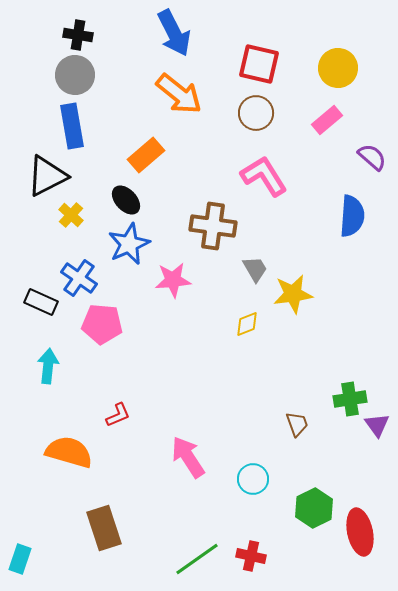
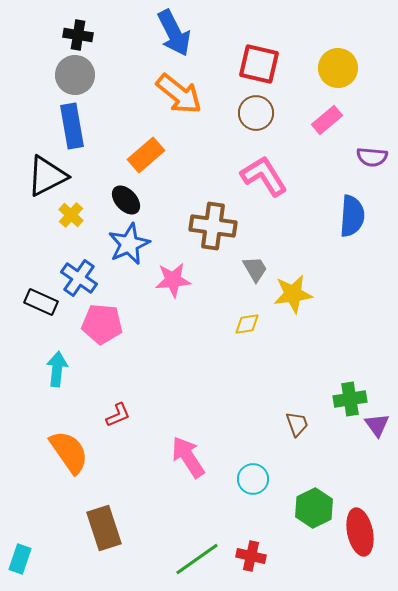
purple semicircle: rotated 144 degrees clockwise
yellow diamond: rotated 12 degrees clockwise
cyan arrow: moved 9 px right, 3 px down
orange semicircle: rotated 39 degrees clockwise
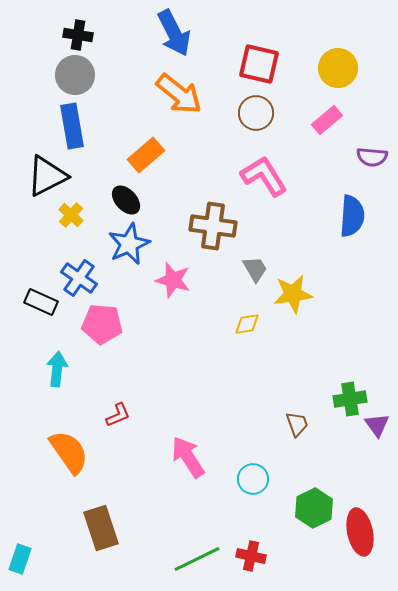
pink star: rotated 21 degrees clockwise
brown rectangle: moved 3 px left
green line: rotated 9 degrees clockwise
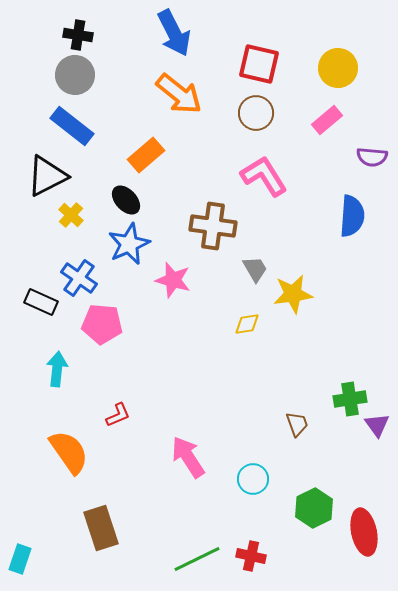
blue rectangle: rotated 42 degrees counterclockwise
red ellipse: moved 4 px right
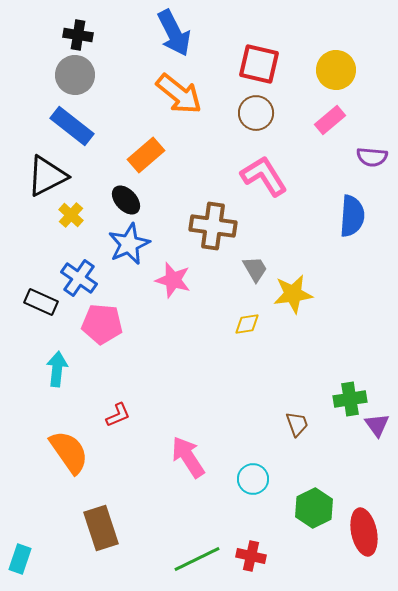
yellow circle: moved 2 px left, 2 px down
pink rectangle: moved 3 px right
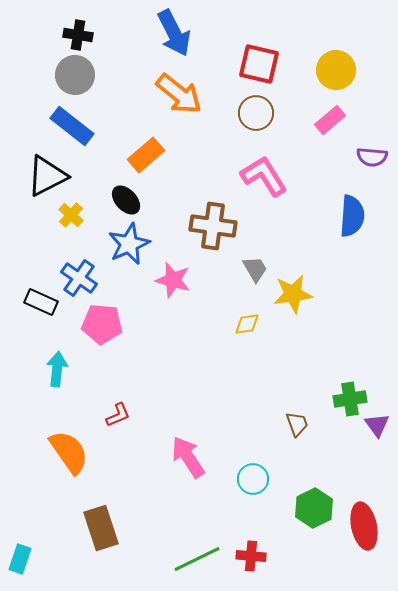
red ellipse: moved 6 px up
red cross: rotated 8 degrees counterclockwise
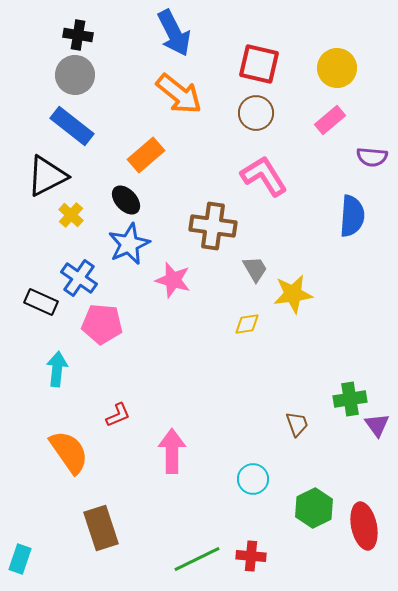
yellow circle: moved 1 px right, 2 px up
pink arrow: moved 16 px left, 6 px up; rotated 33 degrees clockwise
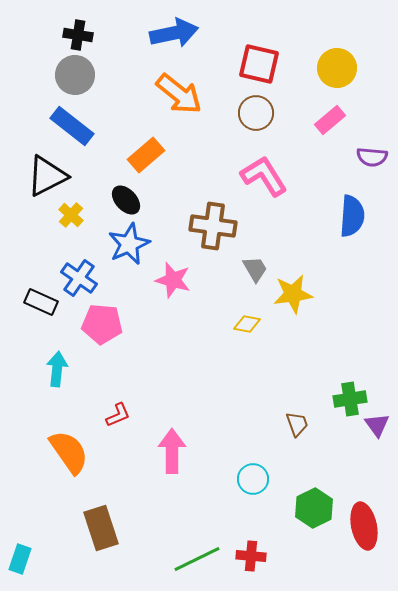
blue arrow: rotated 75 degrees counterclockwise
yellow diamond: rotated 20 degrees clockwise
